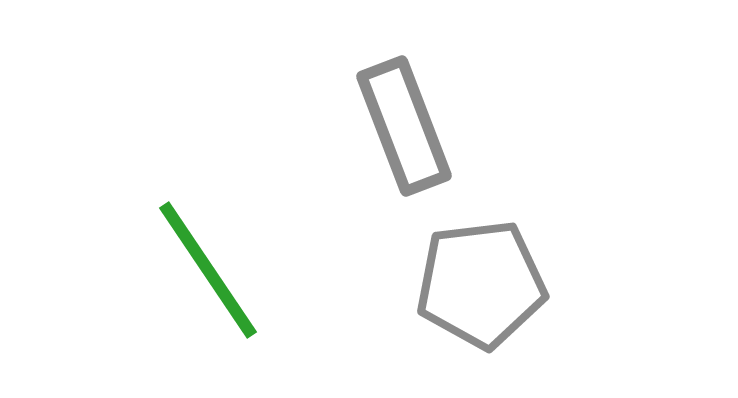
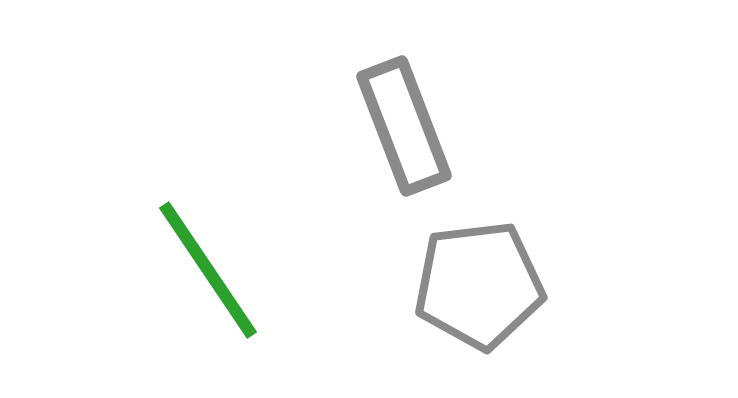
gray pentagon: moved 2 px left, 1 px down
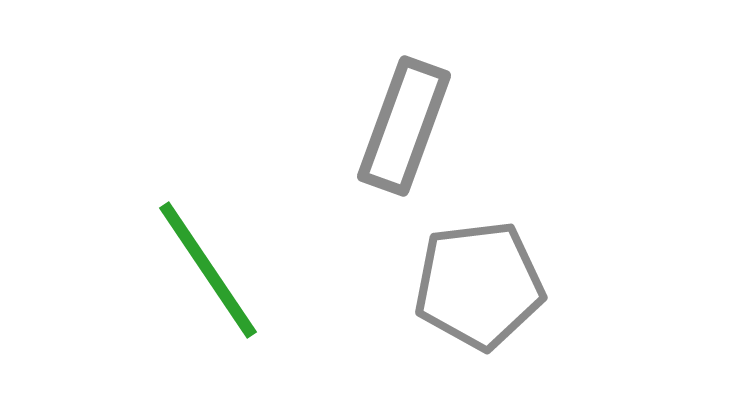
gray rectangle: rotated 41 degrees clockwise
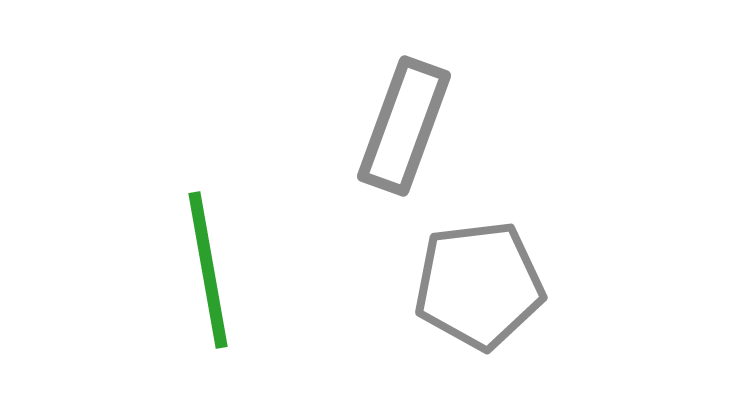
green line: rotated 24 degrees clockwise
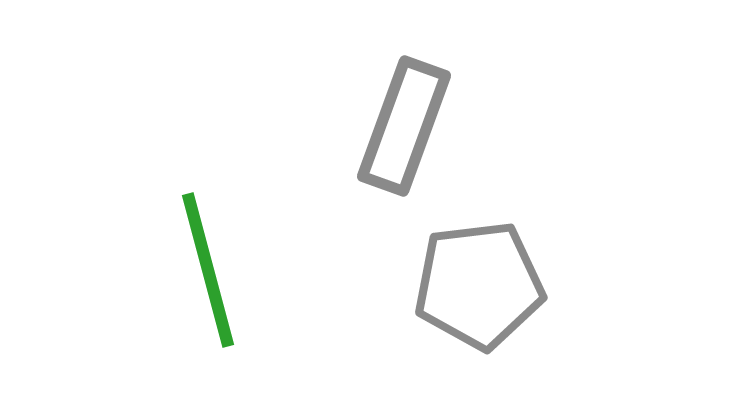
green line: rotated 5 degrees counterclockwise
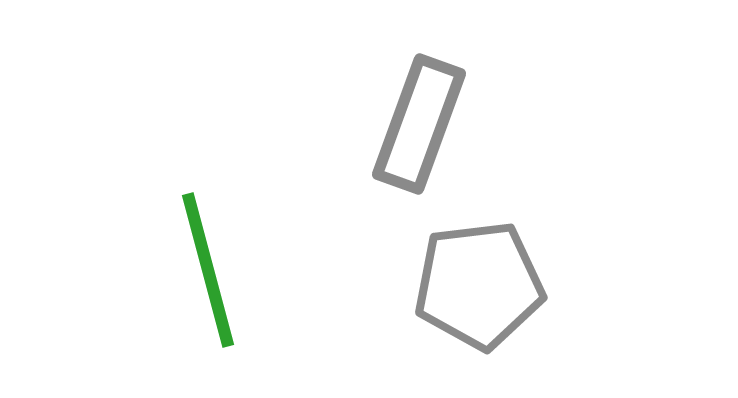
gray rectangle: moved 15 px right, 2 px up
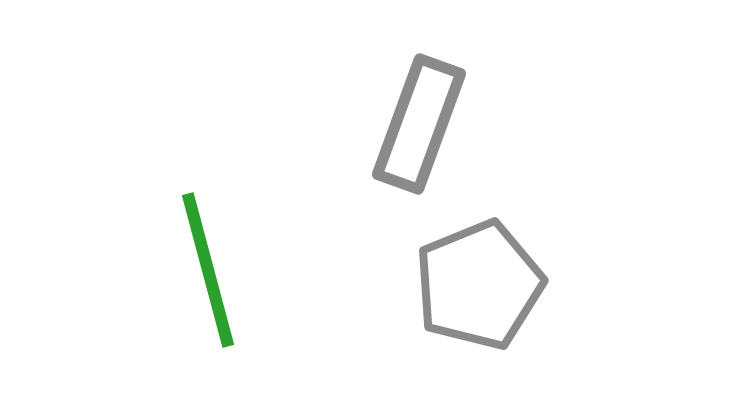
gray pentagon: rotated 15 degrees counterclockwise
